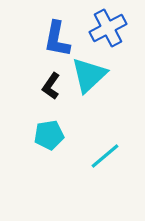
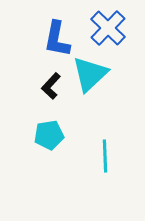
blue cross: rotated 18 degrees counterclockwise
cyan triangle: moved 1 px right, 1 px up
black L-shape: rotated 8 degrees clockwise
cyan line: rotated 52 degrees counterclockwise
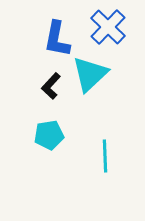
blue cross: moved 1 px up
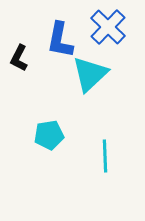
blue L-shape: moved 3 px right, 1 px down
black L-shape: moved 32 px left, 28 px up; rotated 16 degrees counterclockwise
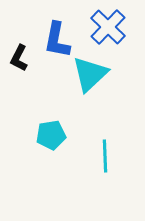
blue L-shape: moved 3 px left
cyan pentagon: moved 2 px right
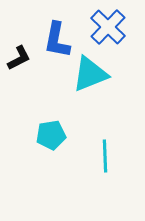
black L-shape: rotated 144 degrees counterclockwise
cyan triangle: rotated 21 degrees clockwise
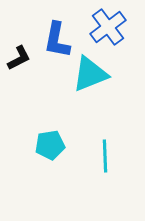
blue cross: rotated 9 degrees clockwise
cyan pentagon: moved 1 px left, 10 px down
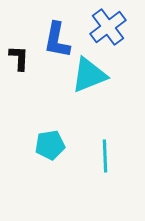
black L-shape: rotated 60 degrees counterclockwise
cyan triangle: moved 1 px left, 1 px down
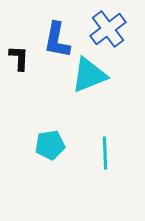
blue cross: moved 2 px down
cyan line: moved 3 px up
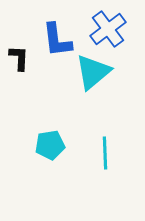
blue L-shape: rotated 18 degrees counterclockwise
cyan triangle: moved 4 px right, 3 px up; rotated 18 degrees counterclockwise
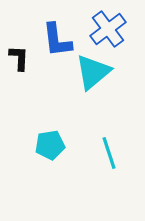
cyan line: moved 4 px right; rotated 16 degrees counterclockwise
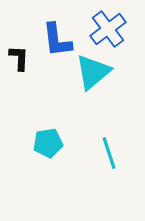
cyan pentagon: moved 2 px left, 2 px up
